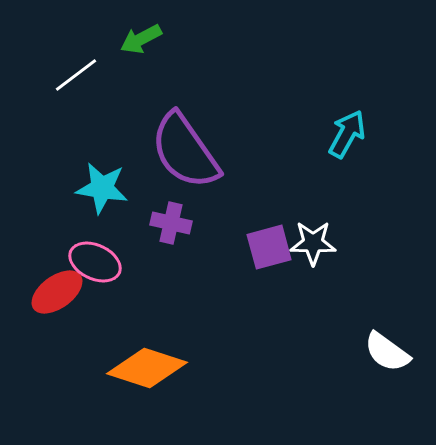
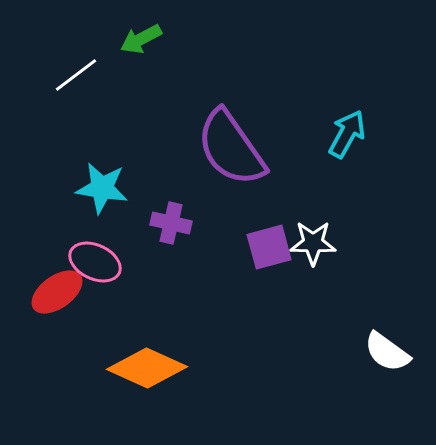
purple semicircle: moved 46 px right, 3 px up
orange diamond: rotated 6 degrees clockwise
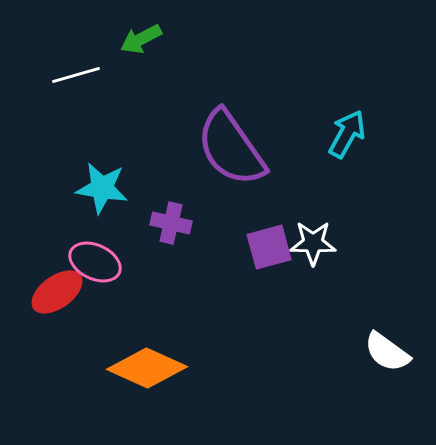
white line: rotated 21 degrees clockwise
